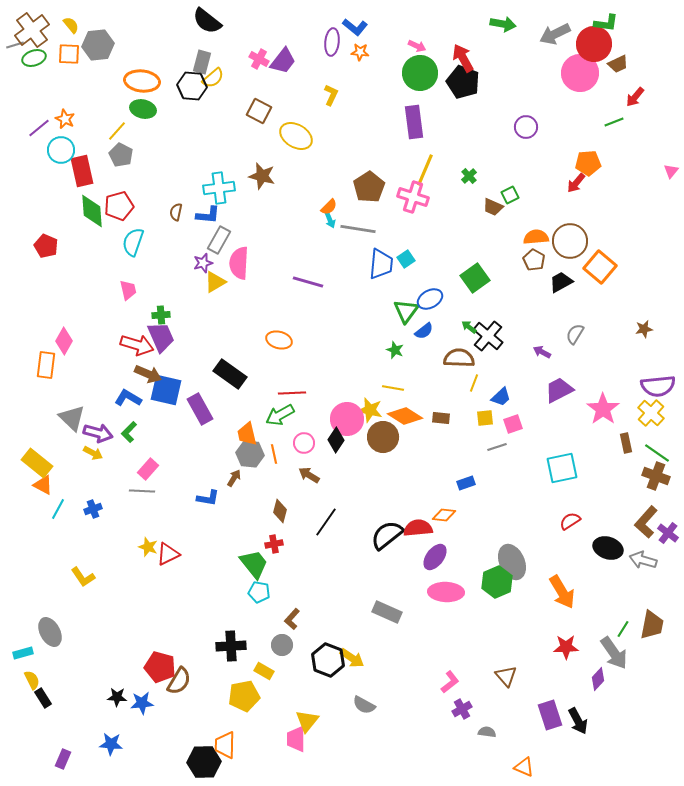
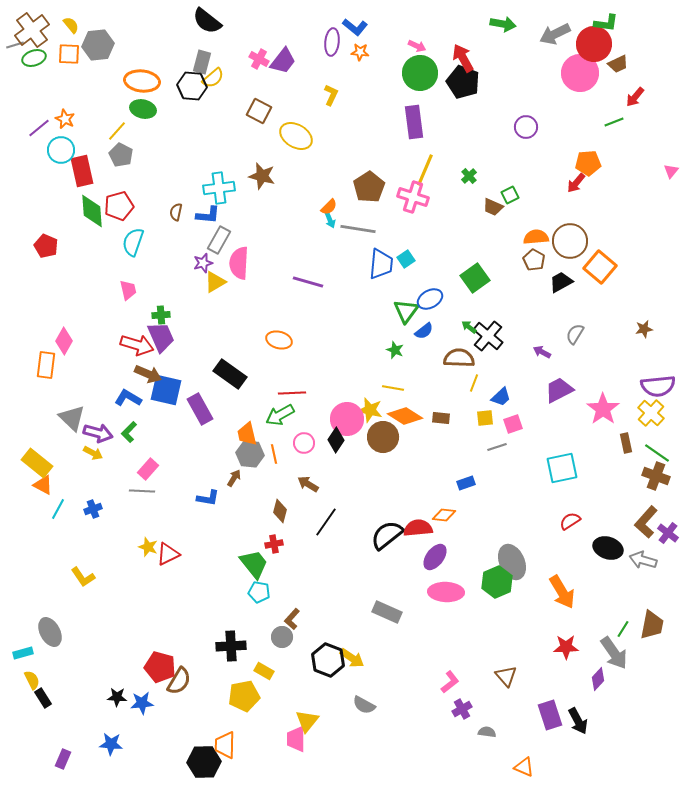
brown arrow at (309, 475): moved 1 px left, 9 px down
gray circle at (282, 645): moved 8 px up
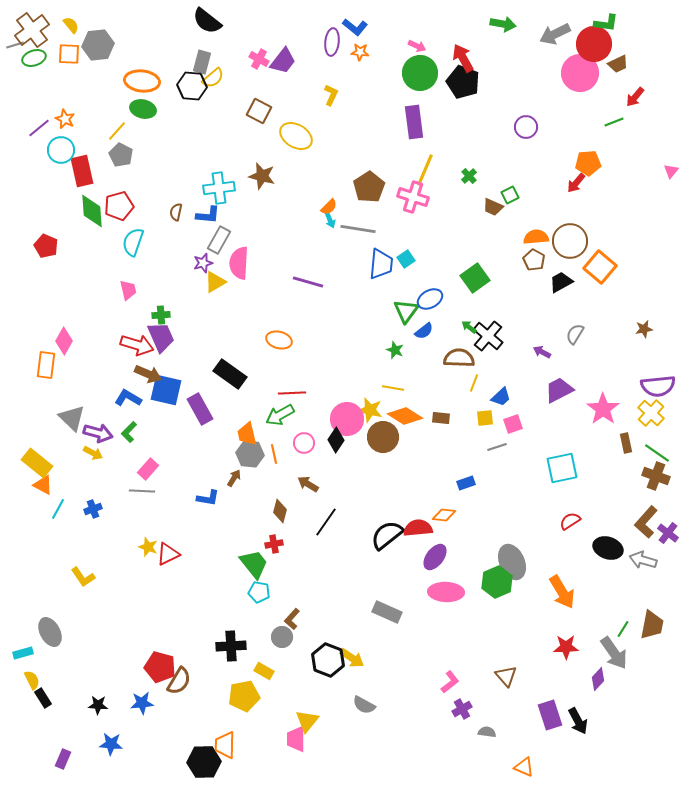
black star at (117, 697): moved 19 px left, 8 px down
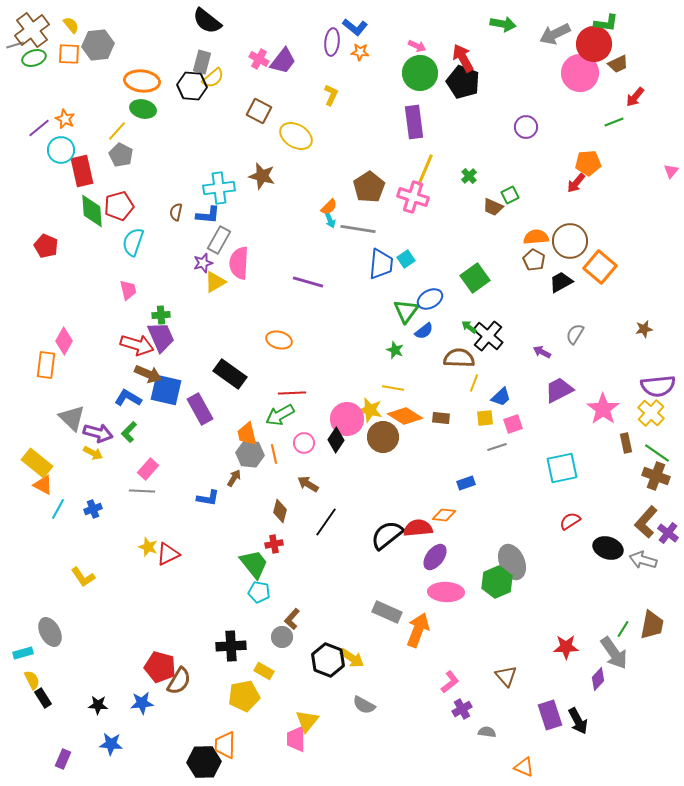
orange arrow at (562, 592): moved 144 px left, 38 px down; rotated 128 degrees counterclockwise
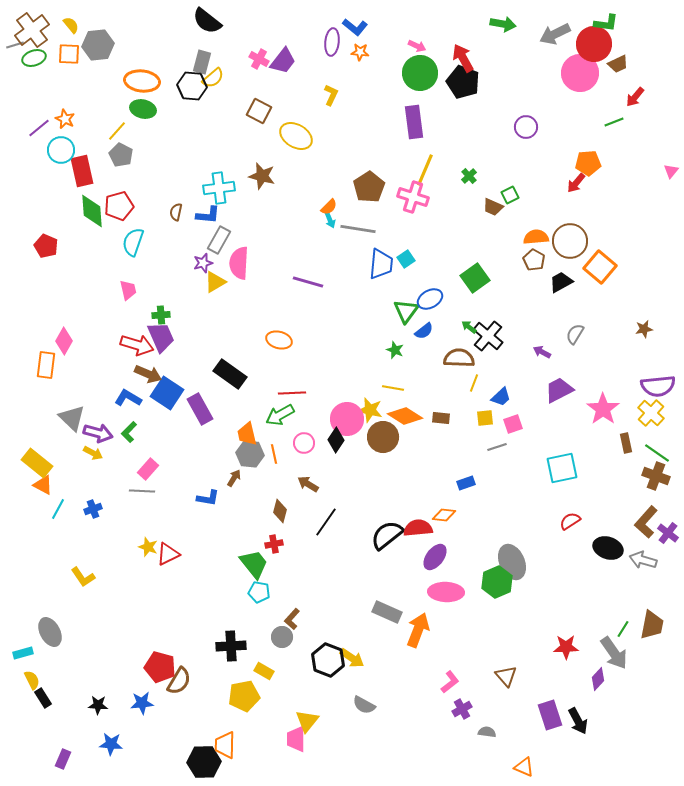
blue square at (166, 390): moved 1 px right, 3 px down; rotated 20 degrees clockwise
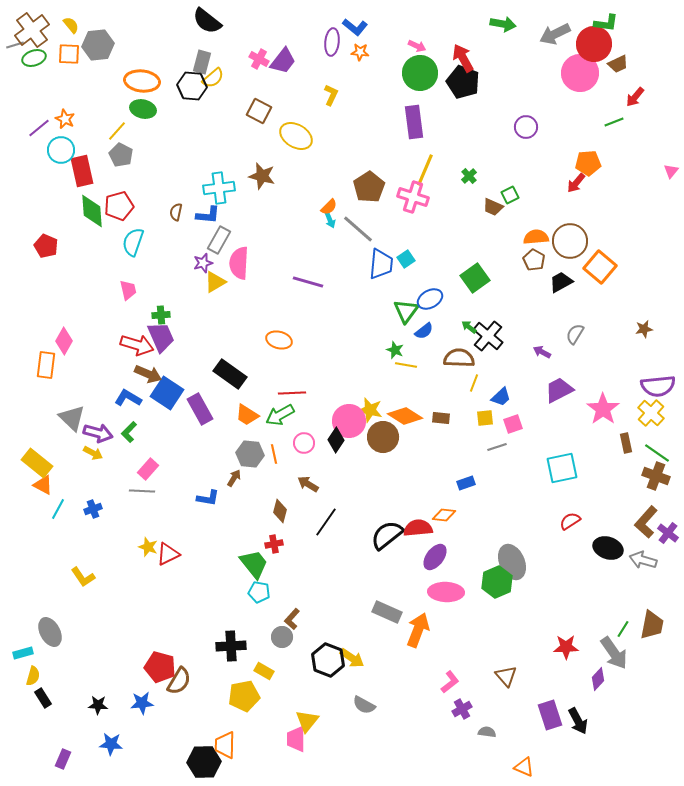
gray line at (358, 229): rotated 32 degrees clockwise
yellow line at (393, 388): moved 13 px right, 23 px up
pink circle at (347, 419): moved 2 px right, 2 px down
orange trapezoid at (247, 434): moved 19 px up; rotated 45 degrees counterclockwise
yellow semicircle at (32, 680): moved 1 px right, 4 px up; rotated 42 degrees clockwise
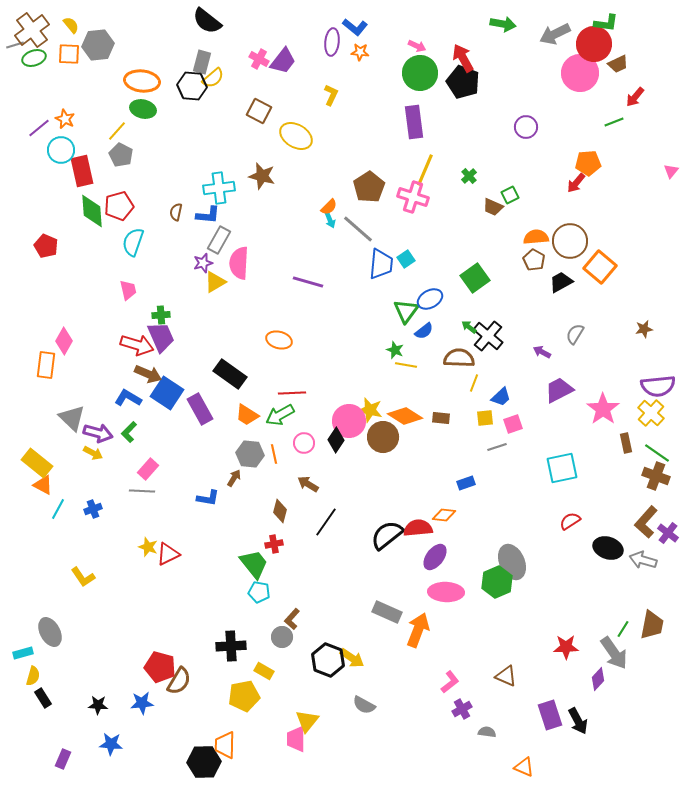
brown triangle at (506, 676): rotated 25 degrees counterclockwise
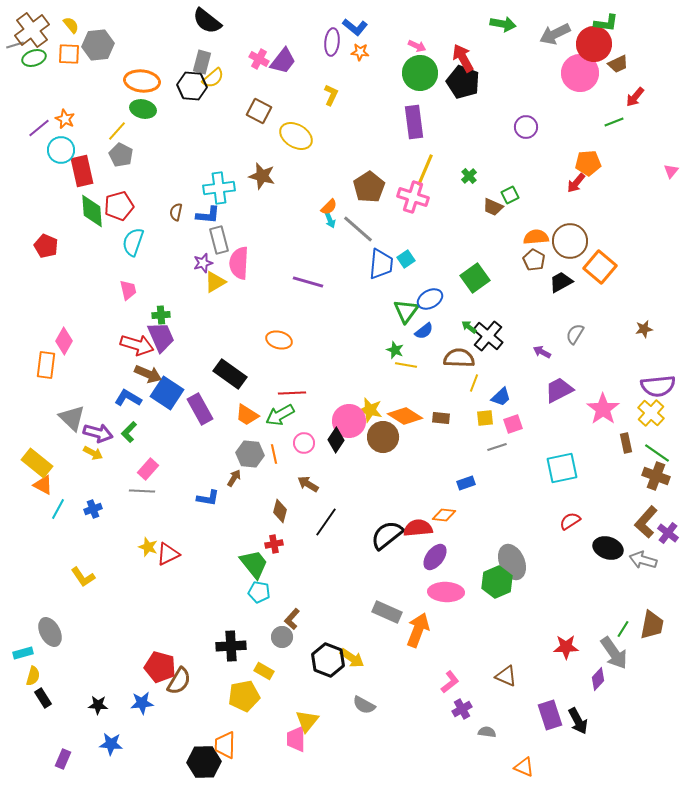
gray rectangle at (219, 240): rotated 44 degrees counterclockwise
